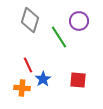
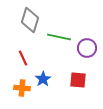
purple circle: moved 8 px right, 27 px down
green line: rotated 45 degrees counterclockwise
red line: moved 5 px left, 7 px up
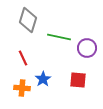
gray diamond: moved 2 px left
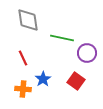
gray diamond: rotated 25 degrees counterclockwise
green line: moved 3 px right, 1 px down
purple circle: moved 5 px down
red square: moved 2 px left, 1 px down; rotated 30 degrees clockwise
orange cross: moved 1 px right, 1 px down
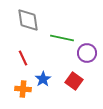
red square: moved 2 px left
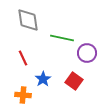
orange cross: moved 6 px down
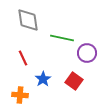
orange cross: moved 3 px left
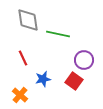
green line: moved 4 px left, 4 px up
purple circle: moved 3 px left, 7 px down
blue star: rotated 21 degrees clockwise
orange cross: rotated 35 degrees clockwise
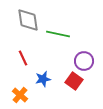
purple circle: moved 1 px down
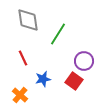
green line: rotated 70 degrees counterclockwise
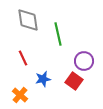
green line: rotated 45 degrees counterclockwise
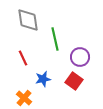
green line: moved 3 px left, 5 px down
purple circle: moved 4 px left, 4 px up
orange cross: moved 4 px right, 3 px down
